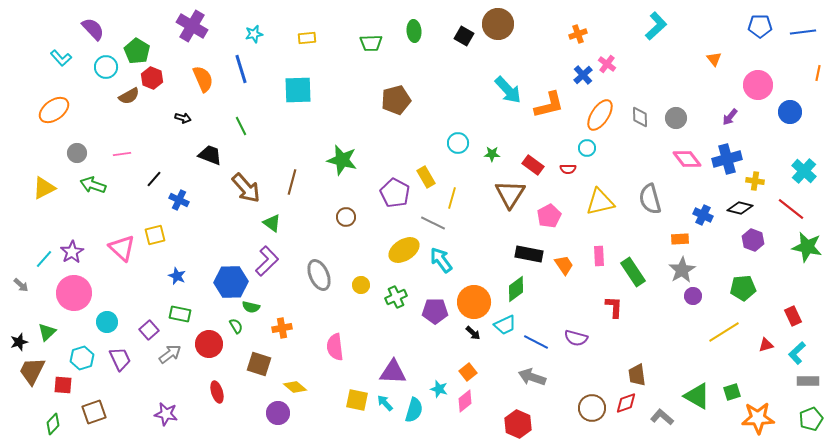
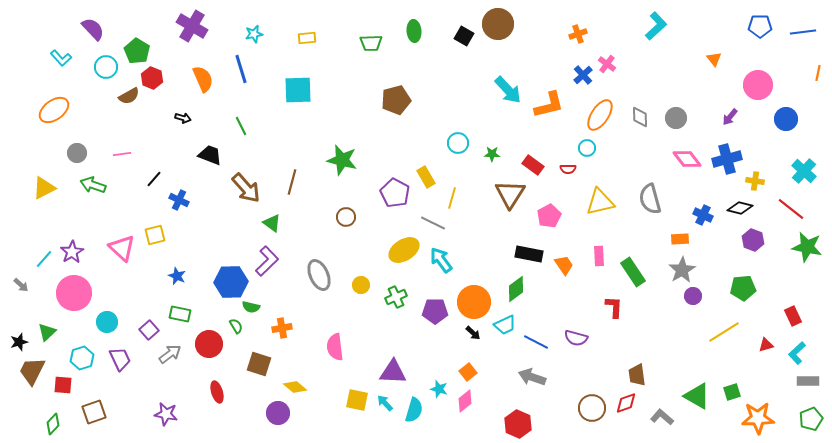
blue circle at (790, 112): moved 4 px left, 7 px down
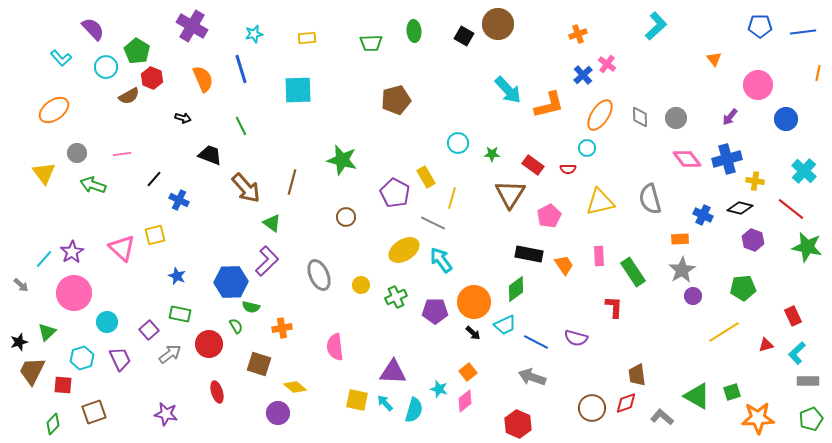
yellow triangle at (44, 188): moved 15 px up; rotated 40 degrees counterclockwise
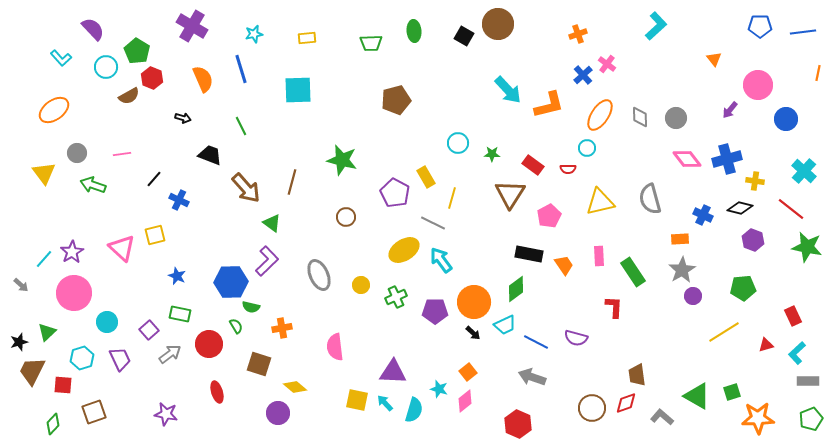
purple arrow at (730, 117): moved 7 px up
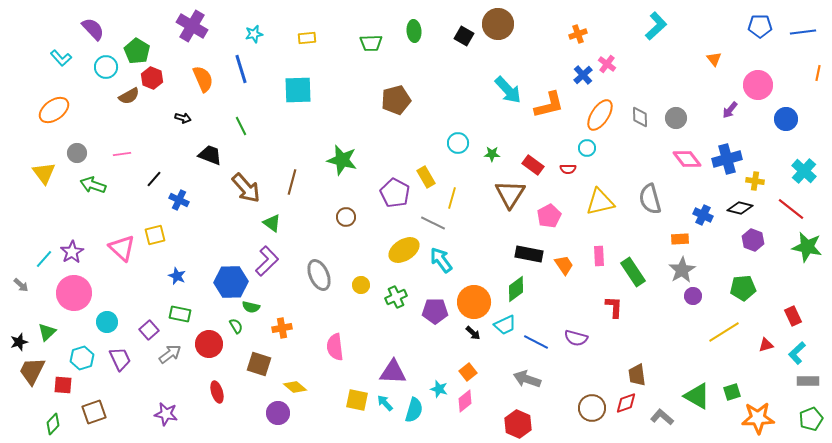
gray arrow at (532, 377): moved 5 px left, 2 px down
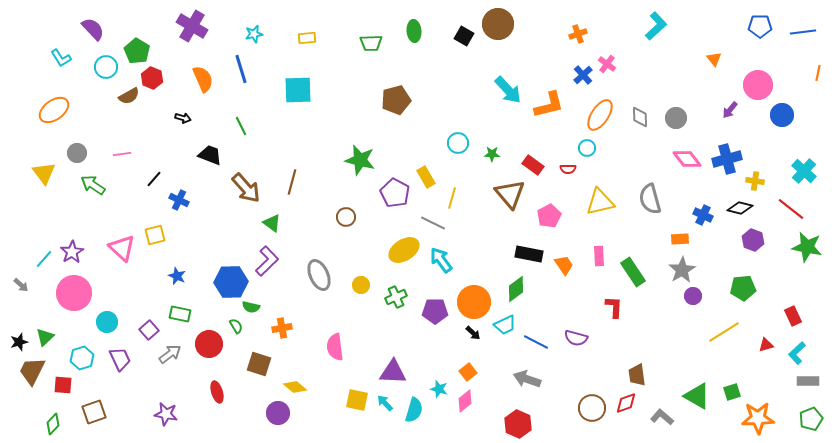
cyan L-shape at (61, 58): rotated 10 degrees clockwise
blue circle at (786, 119): moved 4 px left, 4 px up
green star at (342, 160): moved 18 px right
green arrow at (93, 185): rotated 15 degrees clockwise
brown triangle at (510, 194): rotated 12 degrees counterclockwise
green triangle at (47, 332): moved 2 px left, 5 px down
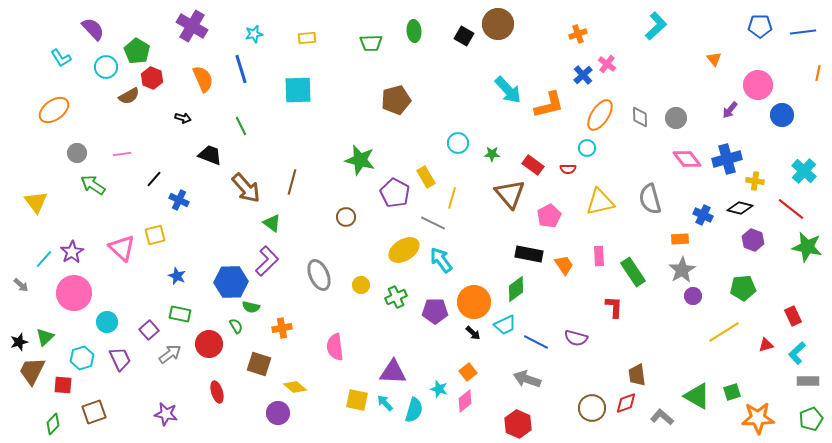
yellow triangle at (44, 173): moved 8 px left, 29 px down
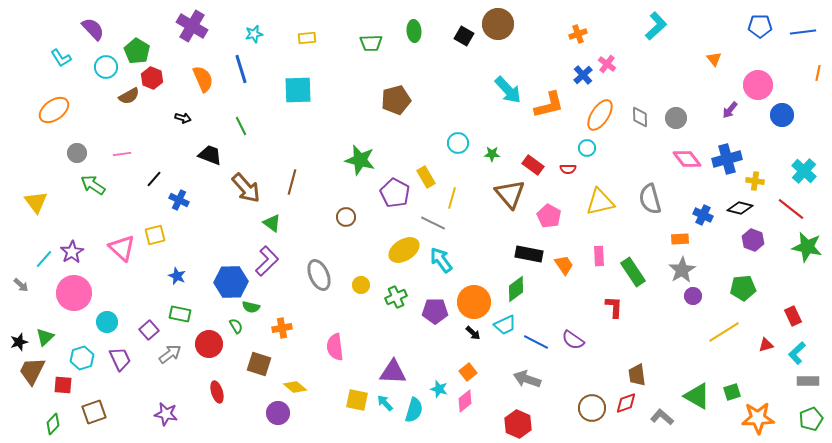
pink pentagon at (549, 216): rotated 15 degrees counterclockwise
purple semicircle at (576, 338): moved 3 px left, 2 px down; rotated 20 degrees clockwise
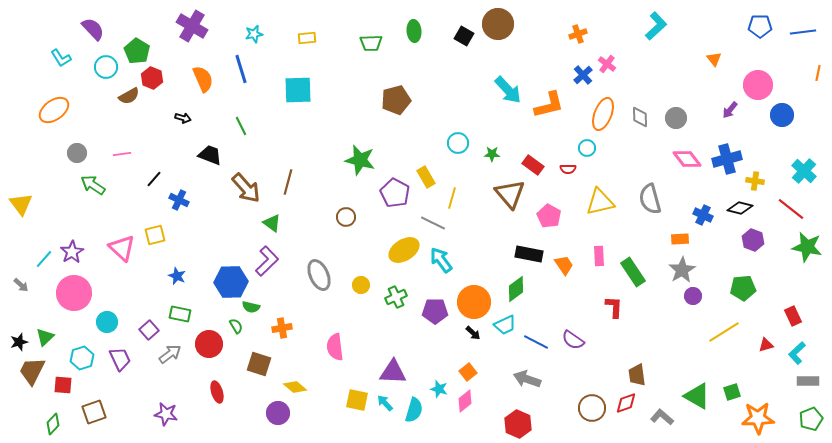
orange ellipse at (600, 115): moved 3 px right, 1 px up; rotated 12 degrees counterclockwise
brown line at (292, 182): moved 4 px left
yellow triangle at (36, 202): moved 15 px left, 2 px down
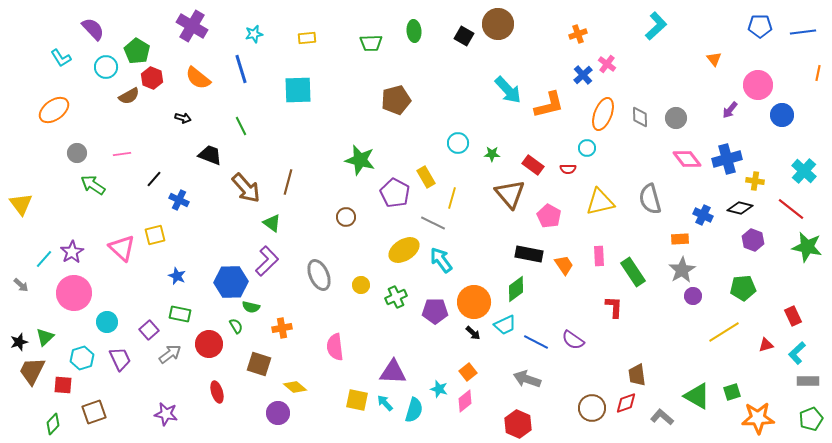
orange semicircle at (203, 79): moved 5 px left, 1 px up; rotated 152 degrees clockwise
